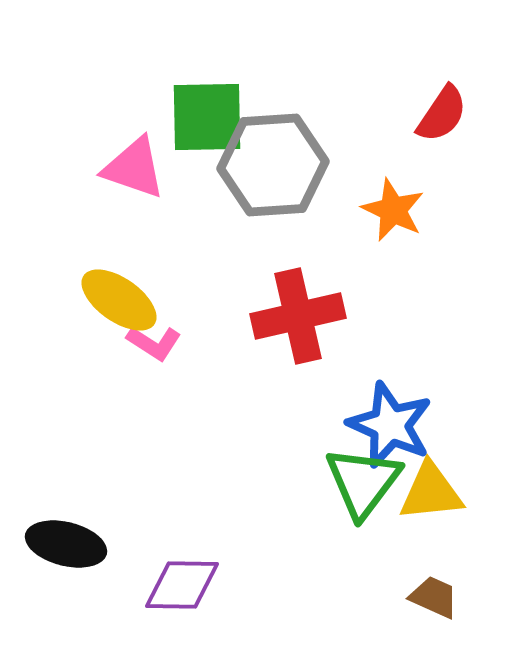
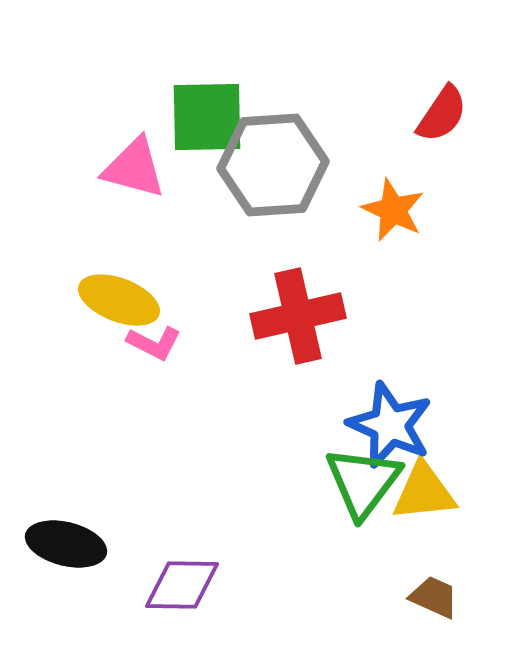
pink triangle: rotated 4 degrees counterclockwise
yellow ellipse: rotated 14 degrees counterclockwise
pink L-shape: rotated 6 degrees counterclockwise
yellow triangle: moved 7 px left
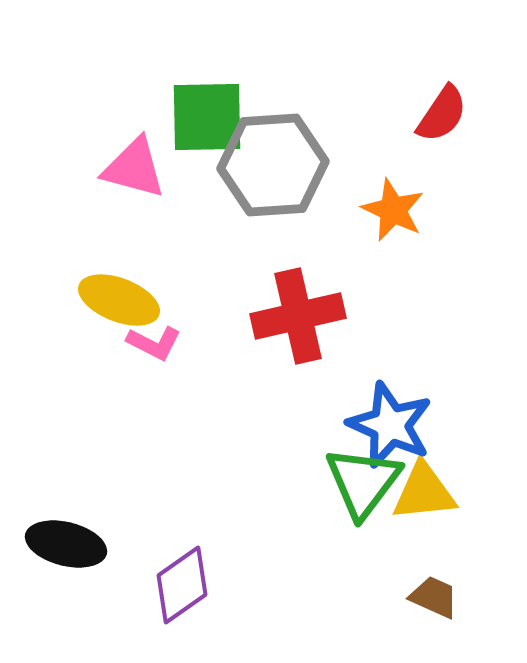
purple diamond: rotated 36 degrees counterclockwise
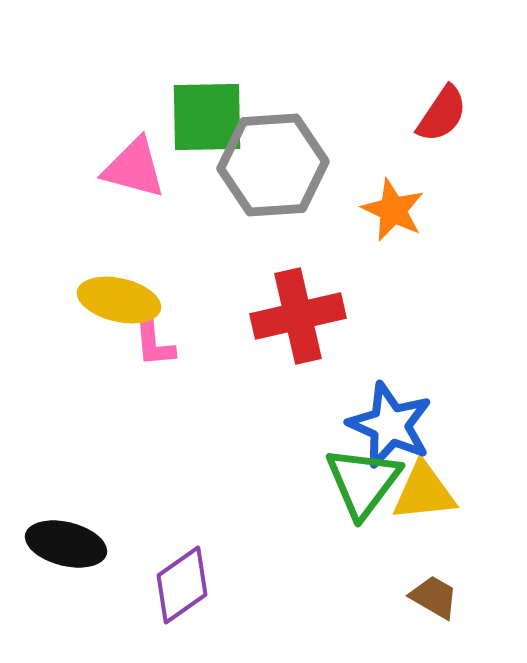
yellow ellipse: rotated 8 degrees counterclockwise
pink L-shape: rotated 58 degrees clockwise
brown trapezoid: rotated 6 degrees clockwise
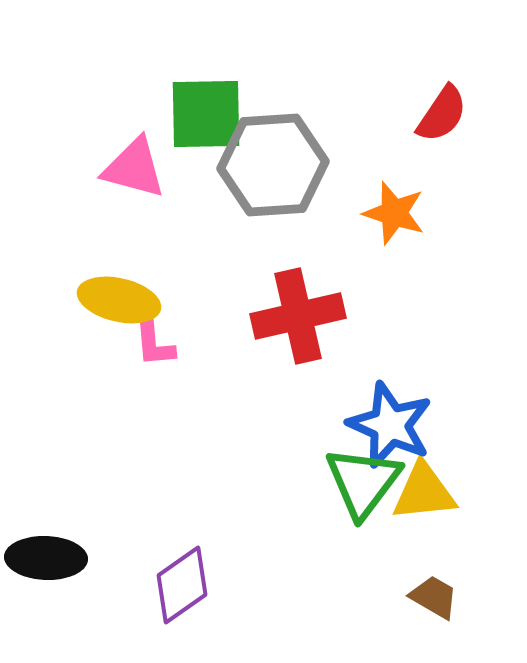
green square: moved 1 px left, 3 px up
orange star: moved 1 px right, 3 px down; rotated 8 degrees counterclockwise
black ellipse: moved 20 px left, 14 px down; rotated 12 degrees counterclockwise
